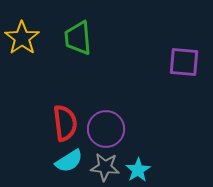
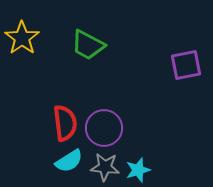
green trapezoid: moved 10 px right, 7 px down; rotated 57 degrees counterclockwise
purple square: moved 2 px right, 3 px down; rotated 16 degrees counterclockwise
purple circle: moved 2 px left, 1 px up
cyan star: rotated 15 degrees clockwise
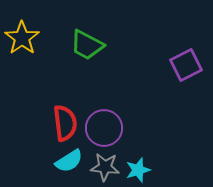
green trapezoid: moved 1 px left
purple square: rotated 16 degrees counterclockwise
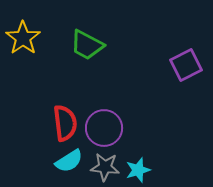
yellow star: moved 1 px right
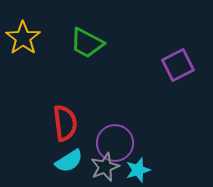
green trapezoid: moved 2 px up
purple square: moved 8 px left
purple circle: moved 11 px right, 15 px down
gray star: rotated 28 degrees counterclockwise
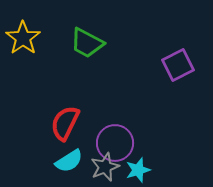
red semicircle: rotated 147 degrees counterclockwise
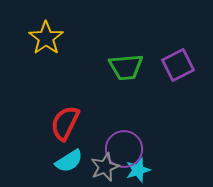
yellow star: moved 23 px right
green trapezoid: moved 39 px right, 24 px down; rotated 33 degrees counterclockwise
purple circle: moved 9 px right, 6 px down
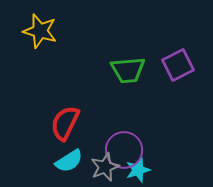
yellow star: moved 6 px left, 7 px up; rotated 20 degrees counterclockwise
green trapezoid: moved 2 px right, 3 px down
purple circle: moved 1 px down
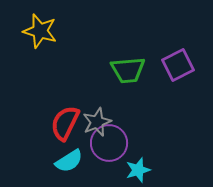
purple circle: moved 15 px left, 7 px up
gray star: moved 8 px left, 45 px up
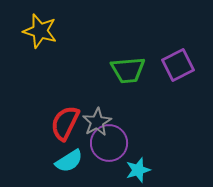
gray star: rotated 8 degrees counterclockwise
